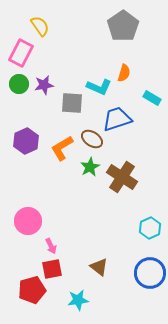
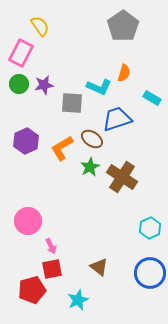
cyan star: rotated 15 degrees counterclockwise
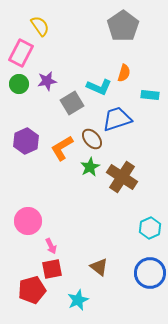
purple star: moved 3 px right, 4 px up
cyan rectangle: moved 2 px left, 3 px up; rotated 24 degrees counterclockwise
gray square: rotated 35 degrees counterclockwise
brown ellipse: rotated 15 degrees clockwise
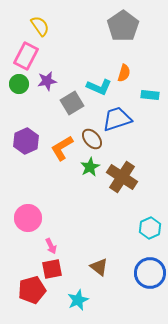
pink rectangle: moved 5 px right, 3 px down
pink circle: moved 3 px up
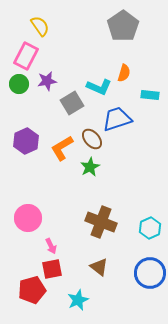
brown cross: moved 21 px left, 45 px down; rotated 12 degrees counterclockwise
